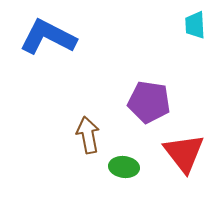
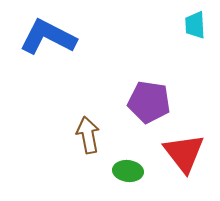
green ellipse: moved 4 px right, 4 px down
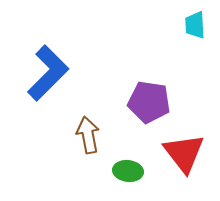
blue L-shape: moved 36 px down; rotated 108 degrees clockwise
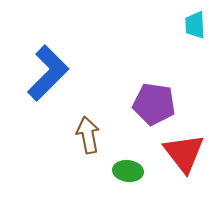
purple pentagon: moved 5 px right, 2 px down
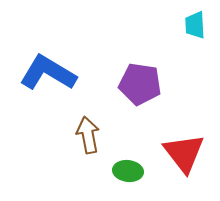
blue L-shape: rotated 104 degrees counterclockwise
purple pentagon: moved 14 px left, 20 px up
